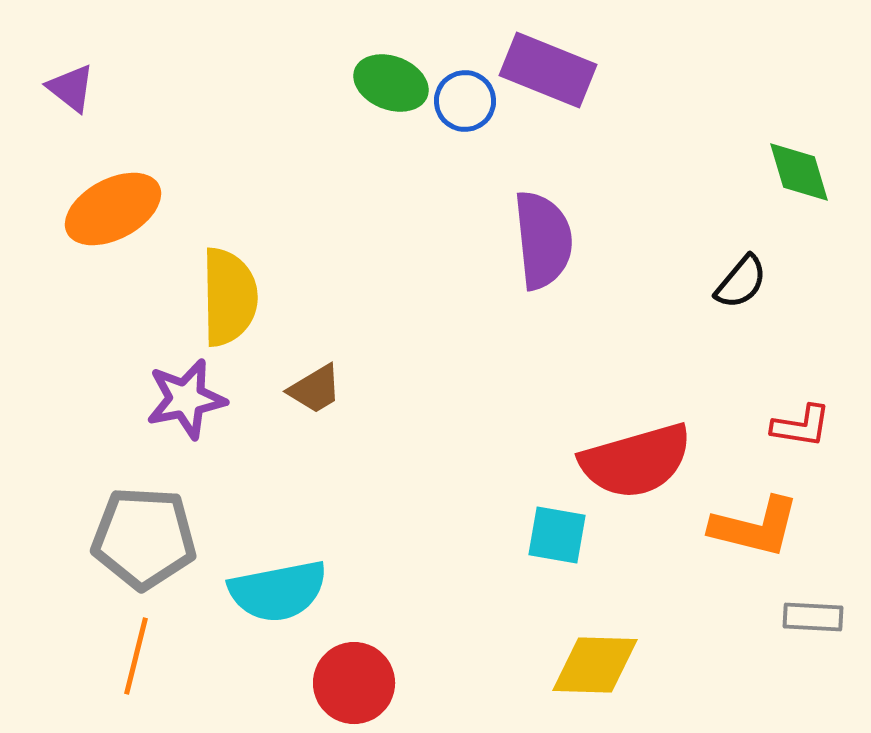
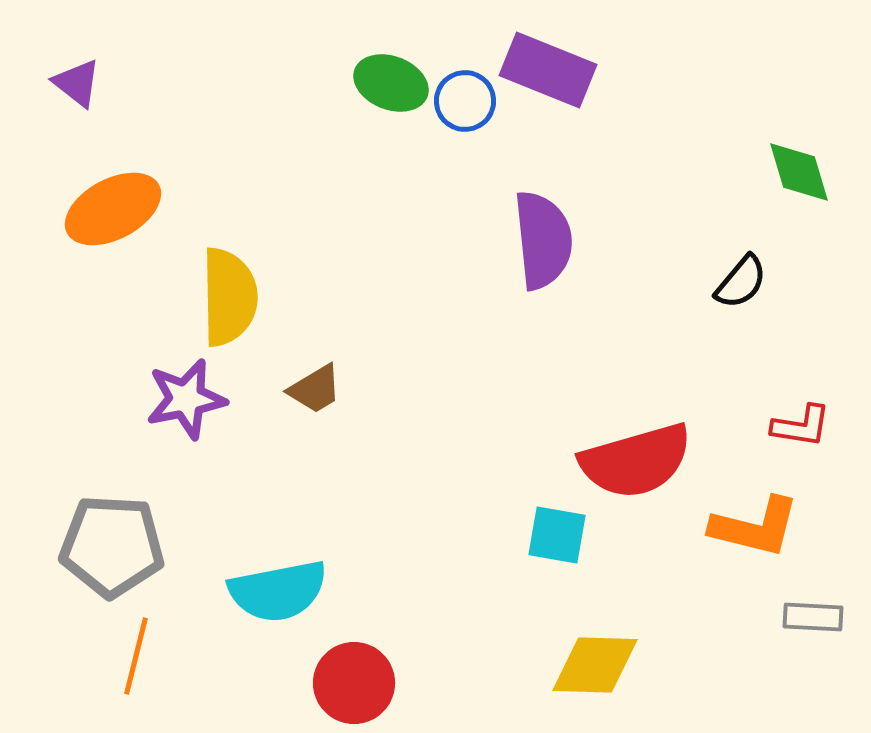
purple triangle: moved 6 px right, 5 px up
gray pentagon: moved 32 px left, 8 px down
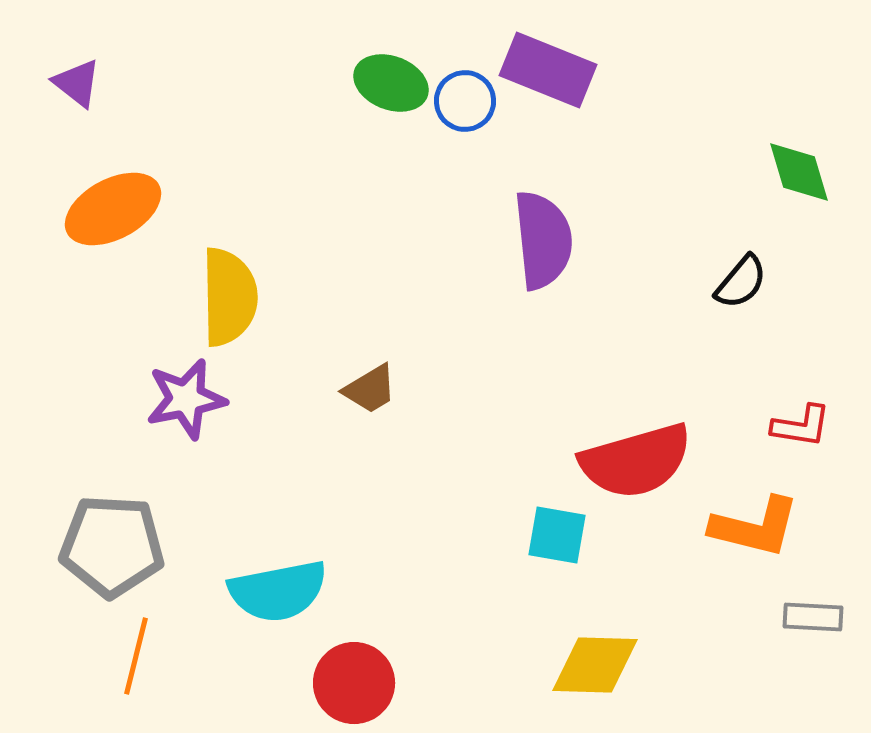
brown trapezoid: moved 55 px right
